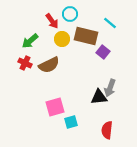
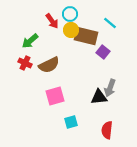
yellow circle: moved 9 px right, 9 px up
pink square: moved 11 px up
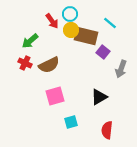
gray arrow: moved 11 px right, 19 px up
black triangle: rotated 24 degrees counterclockwise
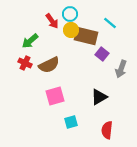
purple square: moved 1 px left, 2 px down
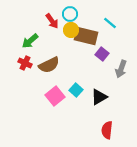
pink square: rotated 24 degrees counterclockwise
cyan square: moved 5 px right, 32 px up; rotated 32 degrees counterclockwise
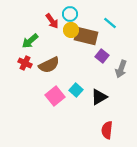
purple square: moved 2 px down
